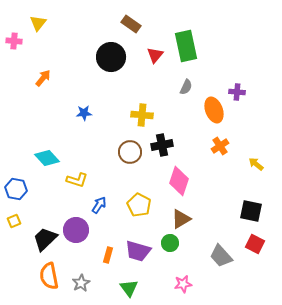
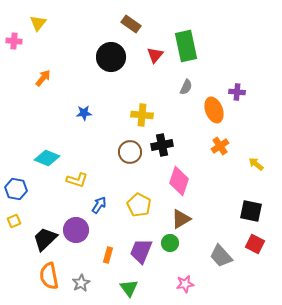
cyan diamond: rotated 25 degrees counterclockwise
purple trapezoid: moved 3 px right; rotated 96 degrees clockwise
pink star: moved 2 px right
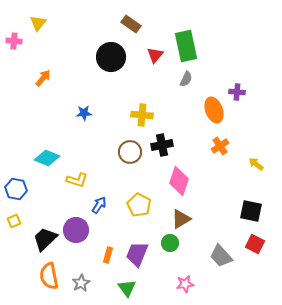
gray semicircle: moved 8 px up
purple trapezoid: moved 4 px left, 3 px down
green triangle: moved 2 px left
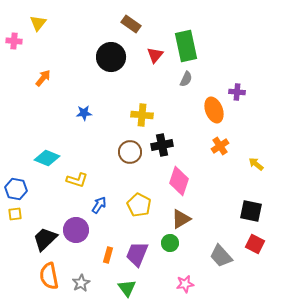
yellow square: moved 1 px right, 7 px up; rotated 16 degrees clockwise
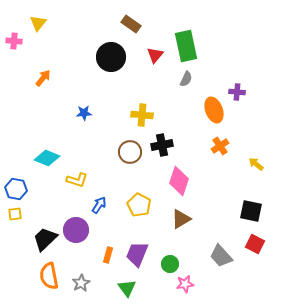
green circle: moved 21 px down
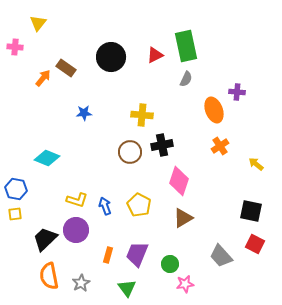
brown rectangle: moved 65 px left, 44 px down
pink cross: moved 1 px right, 6 px down
red triangle: rotated 24 degrees clockwise
yellow L-shape: moved 20 px down
blue arrow: moved 6 px right, 1 px down; rotated 54 degrees counterclockwise
brown triangle: moved 2 px right, 1 px up
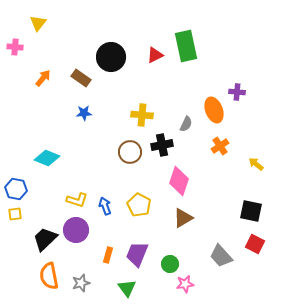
brown rectangle: moved 15 px right, 10 px down
gray semicircle: moved 45 px down
gray star: rotated 12 degrees clockwise
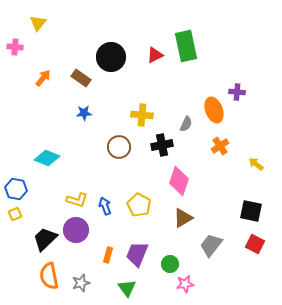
brown circle: moved 11 px left, 5 px up
yellow square: rotated 16 degrees counterclockwise
gray trapezoid: moved 10 px left, 11 px up; rotated 80 degrees clockwise
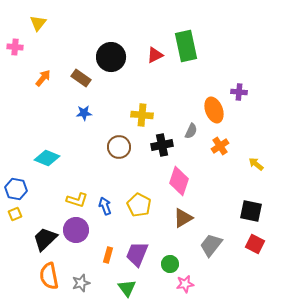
purple cross: moved 2 px right
gray semicircle: moved 5 px right, 7 px down
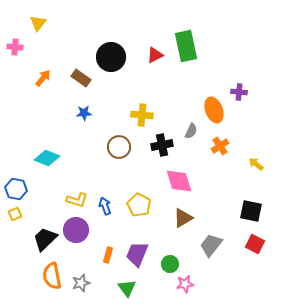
pink diamond: rotated 36 degrees counterclockwise
orange semicircle: moved 3 px right
